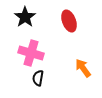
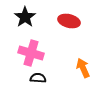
red ellipse: rotated 55 degrees counterclockwise
orange arrow: rotated 12 degrees clockwise
black semicircle: rotated 84 degrees clockwise
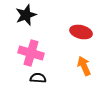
black star: moved 1 px right, 2 px up; rotated 15 degrees clockwise
red ellipse: moved 12 px right, 11 px down
orange arrow: moved 1 px right, 2 px up
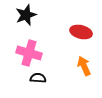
pink cross: moved 2 px left
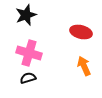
black semicircle: moved 10 px left; rotated 21 degrees counterclockwise
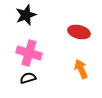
red ellipse: moved 2 px left
orange arrow: moved 3 px left, 3 px down
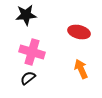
black star: rotated 15 degrees clockwise
pink cross: moved 3 px right, 1 px up
black semicircle: rotated 21 degrees counterclockwise
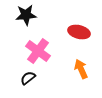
pink cross: moved 6 px right, 1 px up; rotated 20 degrees clockwise
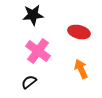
black star: moved 7 px right
black semicircle: moved 1 px right, 4 px down
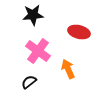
orange arrow: moved 13 px left
